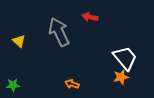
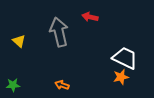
gray arrow: rotated 12 degrees clockwise
white trapezoid: rotated 24 degrees counterclockwise
orange arrow: moved 10 px left, 1 px down
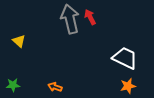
red arrow: rotated 49 degrees clockwise
gray arrow: moved 11 px right, 13 px up
orange star: moved 7 px right, 9 px down
orange arrow: moved 7 px left, 2 px down
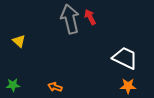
orange star: rotated 14 degrees clockwise
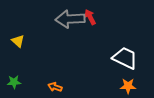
gray arrow: rotated 80 degrees counterclockwise
yellow triangle: moved 1 px left
green star: moved 1 px right, 3 px up
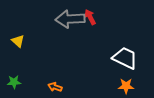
orange star: moved 2 px left
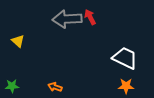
gray arrow: moved 3 px left
green star: moved 2 px left, 4 px down
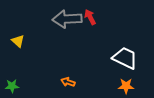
orange arrow: moved 13 px right, 5 px up
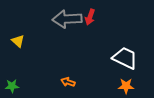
red arrow: rotated 133 degrees counterclockwise
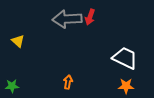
orange arrow: rotated 80 degrees clockwise
